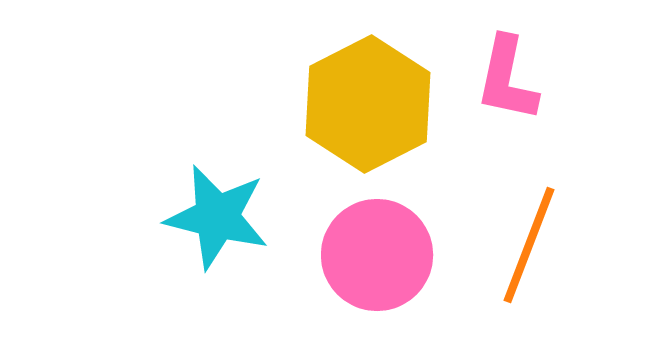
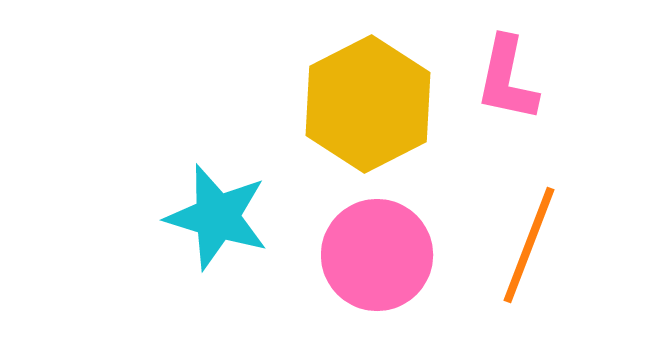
cyan star: rotated 3 degrees clockwise
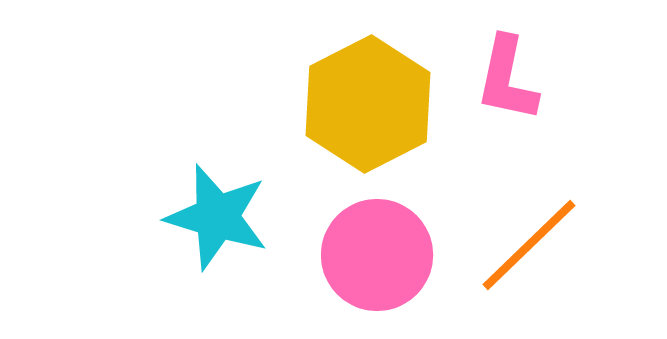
orange line: rotated 25 degrees clockwise
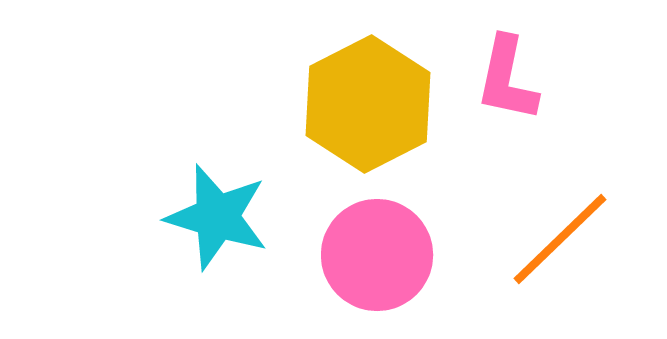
orange line: moved 31 px right, 6 px up
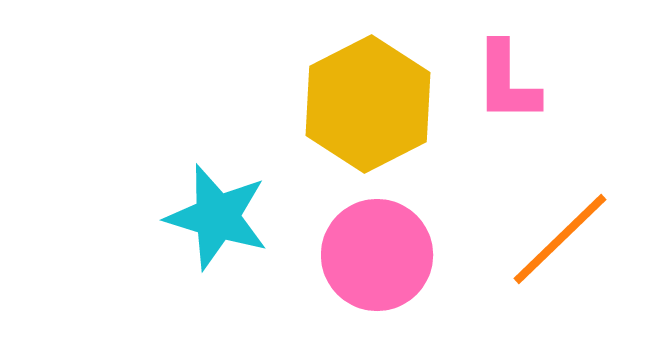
pink L-shape: moved 3 px down; rotated 12 degrees counterclockwise
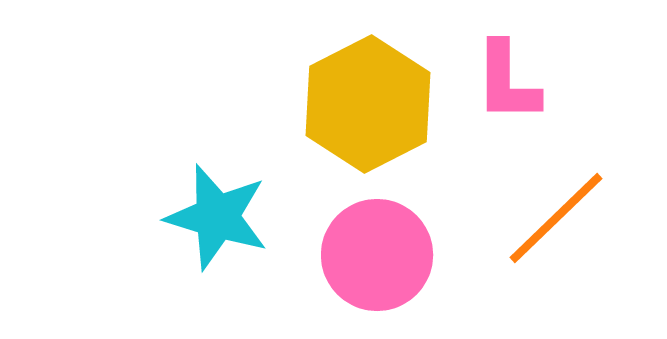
orange line: moved 4 px left, 21 px up
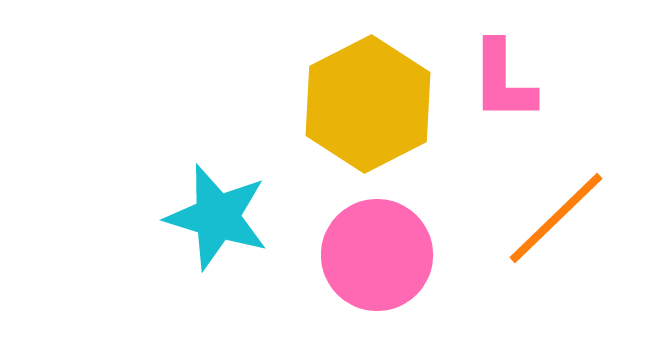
pink L-shape: moved 4 px left, 1 px up
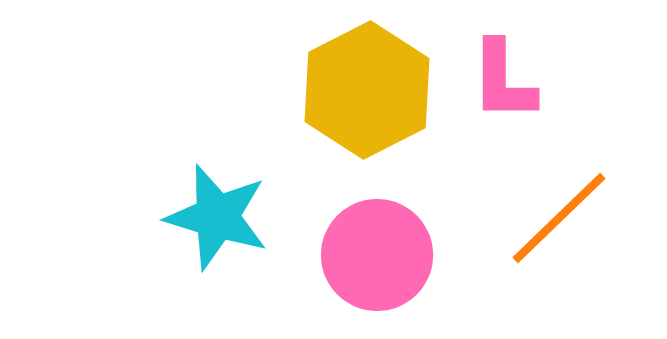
yellow hexagon: moved 1 px left, 14 px up
orange line: moved 3 px right
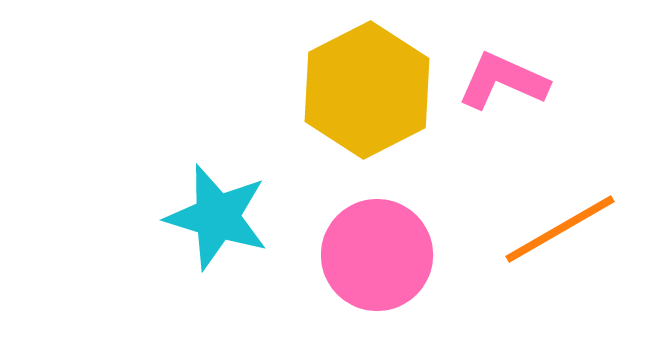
pink L-shape: rotated 114 degrees clockwise
orange line: moved 1 px right, 11 px down; rotated 14 degrees clockwise
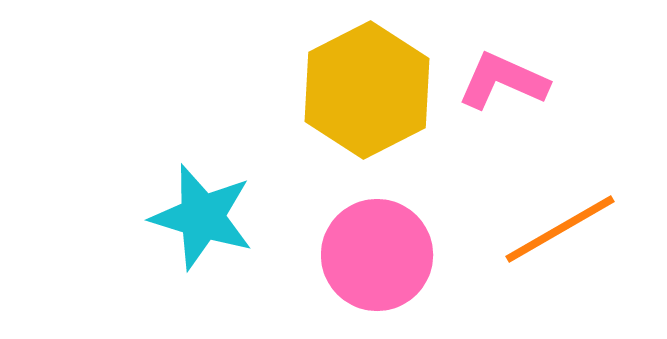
cyan star: moved 15 px left
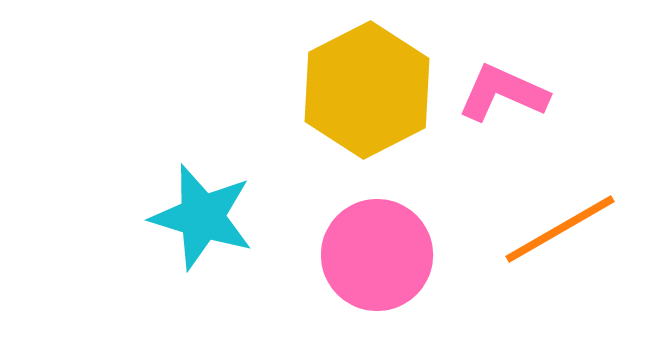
pink L-shape: moved 12 px down
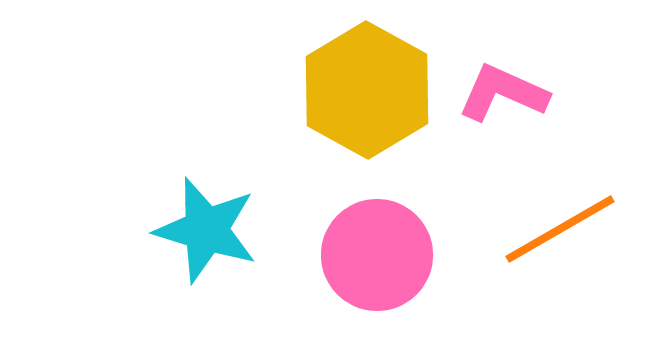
yellow hexagon: rotated 4 degrees counterclockwise
cyan star: moved 4 px right, 13 px down
